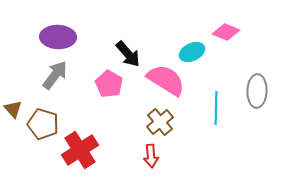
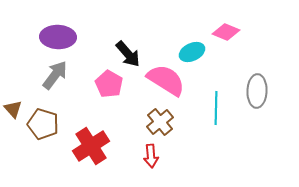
red cross: moved 11 px right, 4 px up
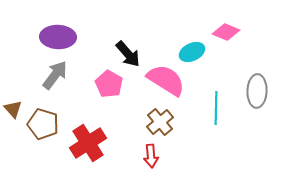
red cross: moved 3 px left, 3 px up
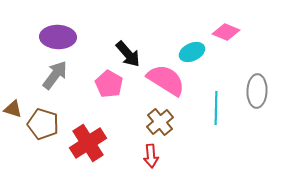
brown triangle: rotated 30 degrees counterclockwise
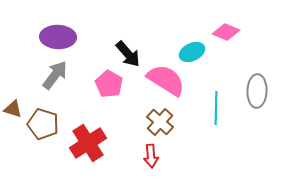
brown cross: rotated 8 degrees counterclockwise
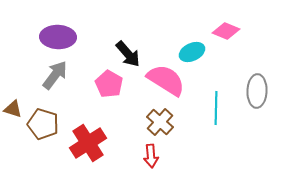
pink diamond: moved 1 px up
